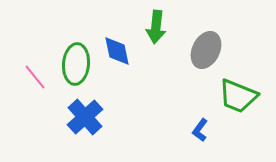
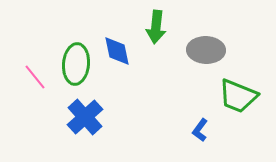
gray ellipse: rotated 66 degrees clockwise
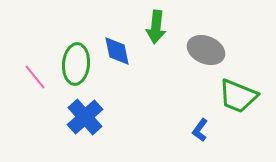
gray ellipse: rotated 21 degrees clockwise
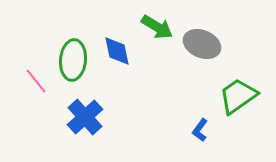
green arrow: moved 1 px right; rotated 64 degrees counterclockwise
gray ellipse: moved 4 px left, 6 px up
green ellipse: moved 3 px left, 4 px up
pink line: moved 1 px right, 4 px down
green trapezoid: rotated 123 degrees clockwise
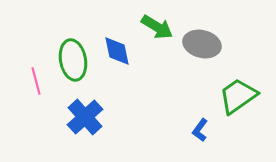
gray ellipse: rotated 9 degrees counterclockwise
green ellipse: rotated 15 degrees counterclockwise
pink line: rotated 24 degrees clockwise
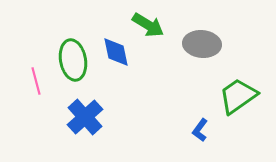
green arrow: moved 9 px left, 2 px up
gray ellipse: rotated 9 degrees counterclockwise
blue diamond: moved 1 px left, 1 px down
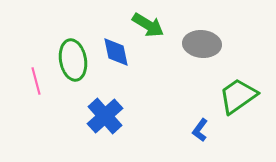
blue cross: moved 20 px right, 1 px up
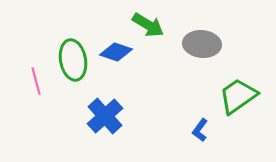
blue diamond: rotated 60 degrees counterclockwise
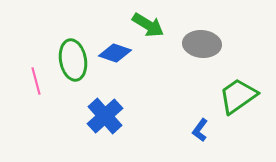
blue diamond: moved 1 px left, 1 px down
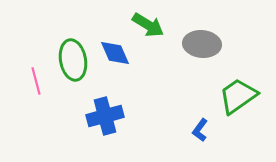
blue diamond: rotated 48 degrees clockwise
blue cross: rotated 27 degrees clockwise
